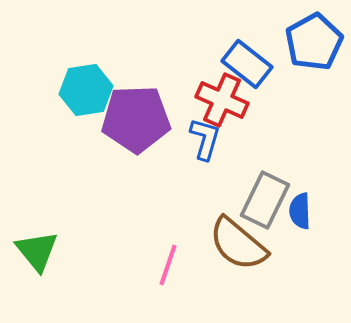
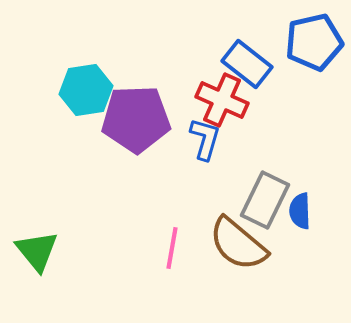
blue pentagon: rotated 16 degrees clockwise
pink line: moved 4 px right, 17 px up; rotated 9 degrees counterclockwise
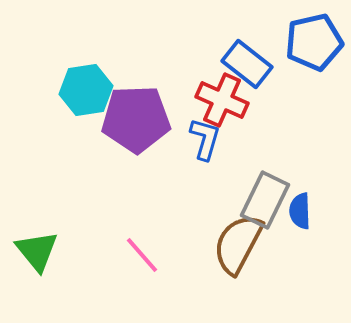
brown semicircle: rotated 78 degrees clockwise
pink line: moved 30 px left, 7 px down; rotated 51 degrees counterclockwise
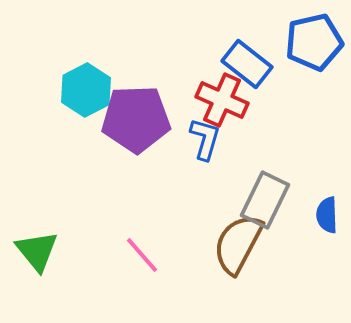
cyan hexagon: rotated 18 degrees counterclockwise
blue semicircle: moved 27 px right, 4 px down
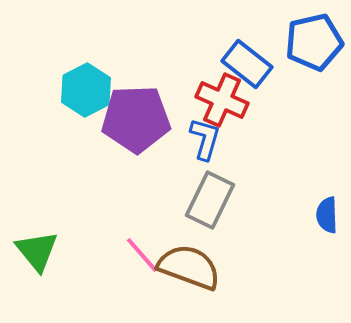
gray rectangle: moved 55 px left
brown semicircle: moved 49 px left, 23 px down; rotated 82 degrees clockwise
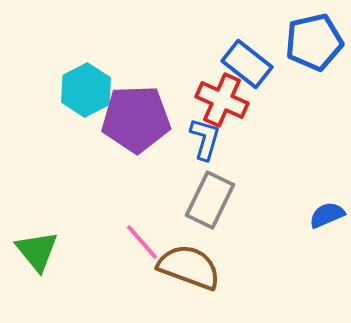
blue semicircle: rotated 69 degrees clockwise
pink line: moved 13 px up
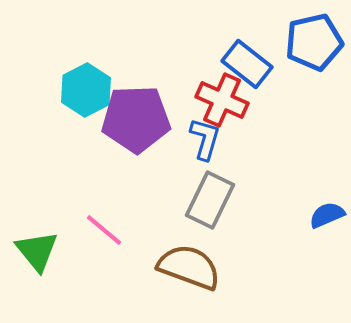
pink line: moved 38 px left, 12 px up; rotated 9 degrees counterclockwise
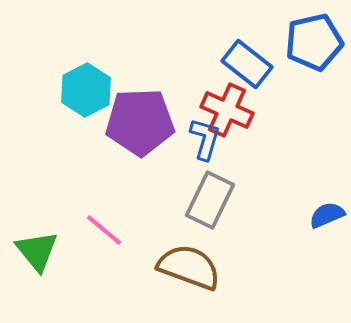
red cross: moved 5 px right, 10 px down
purple pentagon: moved 4 px right, 3 px down
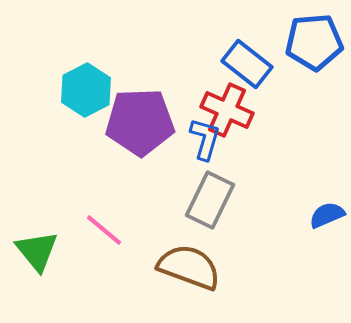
blue pentagon: rotated 8 degrees clockwise
